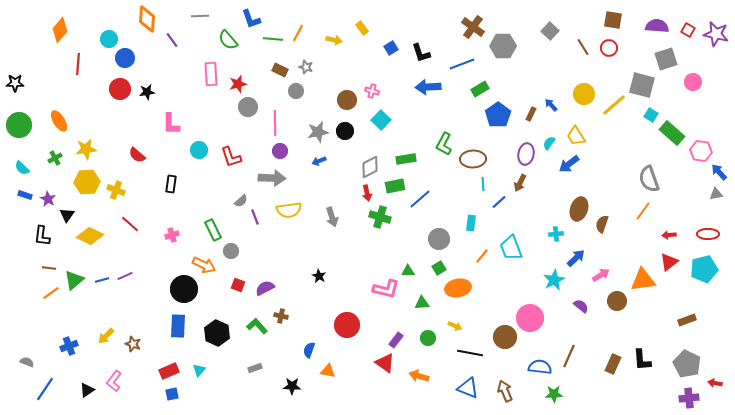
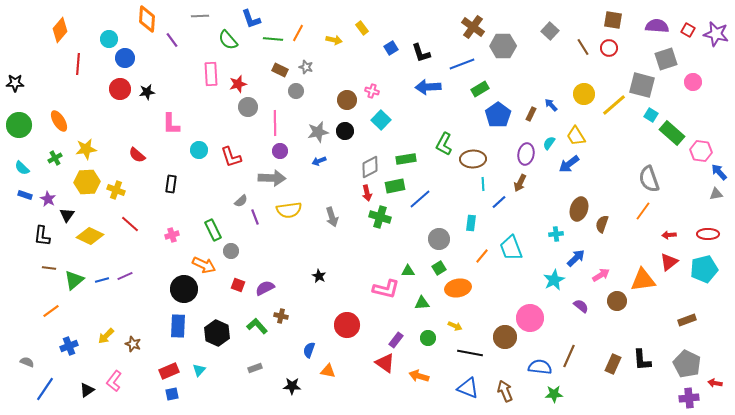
orange line at (51, 293): moved 18 px down
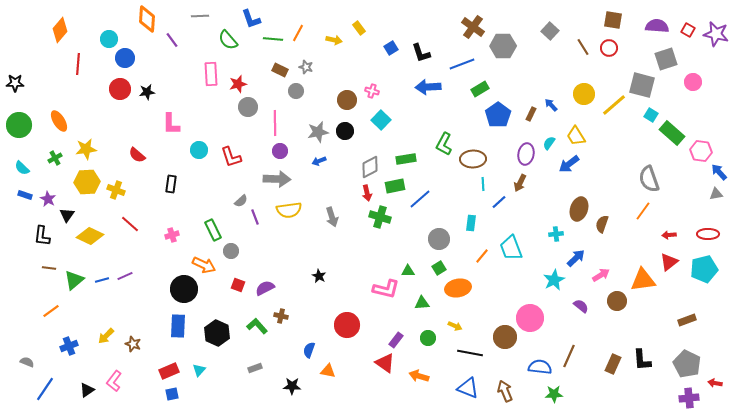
yellow rectangle at (362, 28): moved 3 px left
gray arrow at (272, 178): moved 5 px right, 1 px down
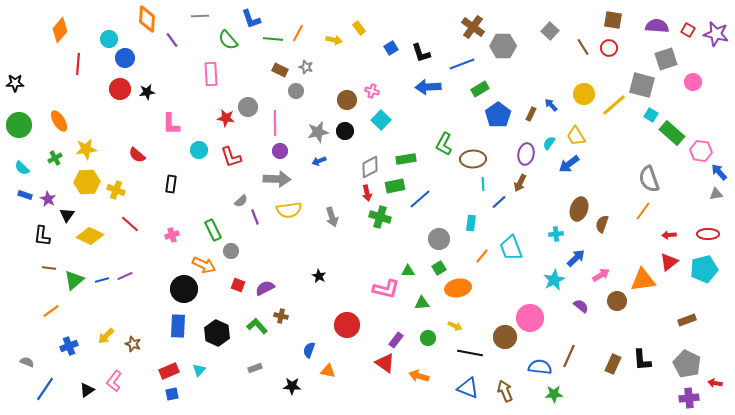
red star at (238, 84): moved 12 px left, 34 px down; rotated 24 degrees clockwise
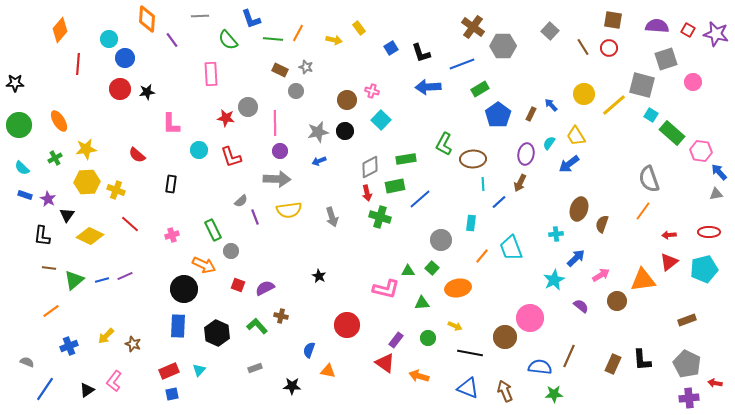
red ellipse at (708, 234): moved 1 px right, 2 px up
gray circle at (439, 239): moved 2 px right, 1 px down
green square at (439, 268): moved 7 px left; rotated 16 degrees counterclockwise
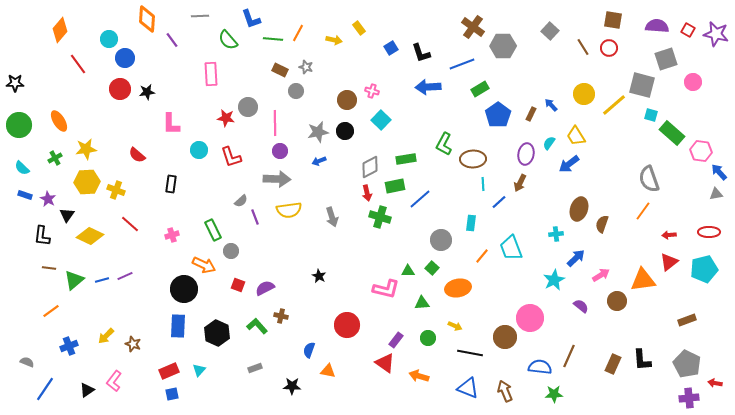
red line at (78, 64): rotated 40 degrees counterclockwise
cyan square at (651, 115): rotated 16 degrees counterclockwise
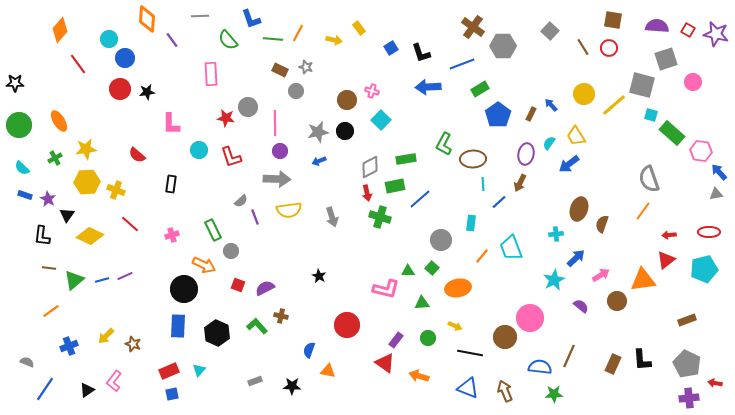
red triangle at (669, 262): moved 3 px left, 2 px up
gray rectangle at (255, 368): moved 13 px down
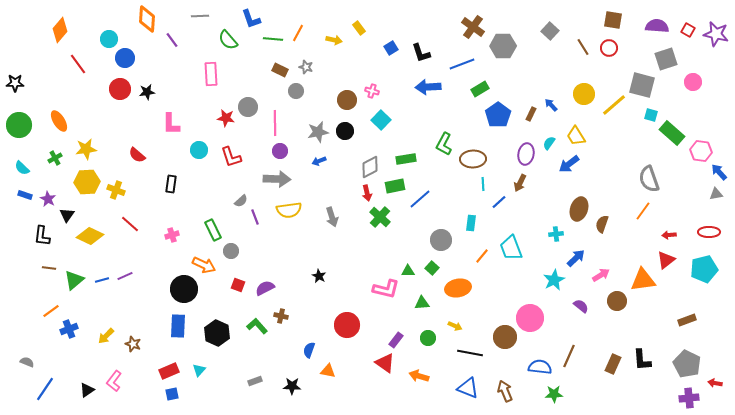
green cross at (380, 217): rotated 25 degrees clockwise
blue cross at (69, 346): moved 17 px up
